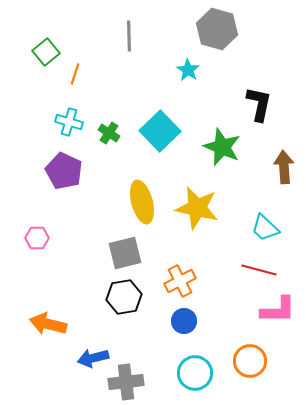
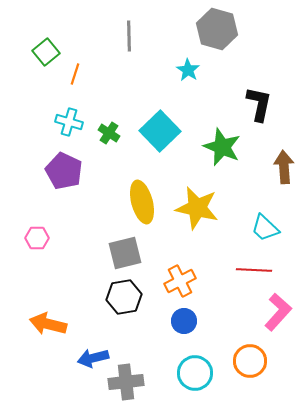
red line: moved 5 px left; rotated 12 degrees counterclockwise
pink L-shape: moved 2 px down; rotated 48 degrees counterclockwise
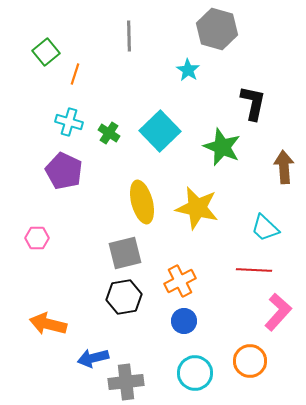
black L-shape: moved 6 px left, 1 px up
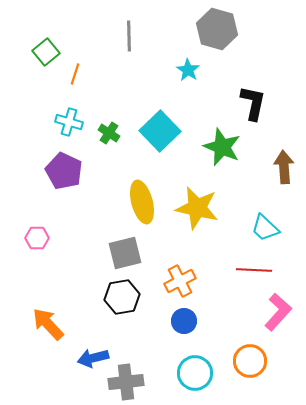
black hexagon: moved 2 px left
orange arrow: rotated 33 degrees clockwise
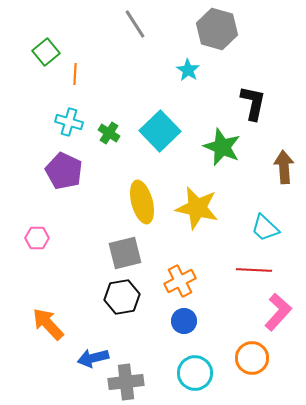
gray line: moved 6 px right, 12 px up; rotated 32 degrees counterclockwise
orange line: rotated 15 degrees counterclockwise
orange circle: moved 2 px right, 3 px up
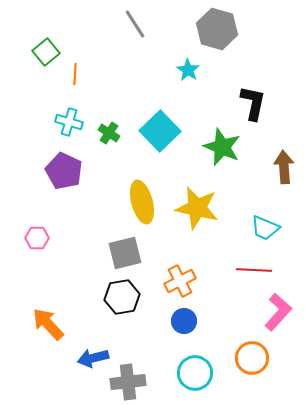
cyan trapezoid: rotated 20 degrees counterclockwise
gray cross: moved 2 px right
